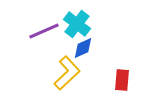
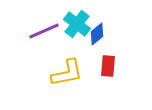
blue diamond: moved 14 px right, 14 px up; rotated 15 degrees counterclockwise
yellow L-shape: rotated 32 degrees clockwise
red rectangle: moved 14 px left, 14 px up
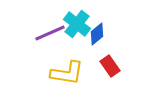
purple line: moved 6 px right, 2 px down
red rectangle: moved 2 px right; rotated 40 degrees counterclockwise
yellow L-shape: rotated 20 degrees clockwise
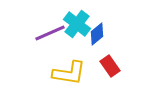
yellow L-shape: moved 2 px right
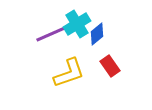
cyan cross: rotated 20 degrees clockwise
purple line: moved 1 px right, 1 px down
yellow L-shape: rotated 28 degrees counterclockwise
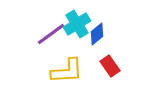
purple line: rotated 12 degrees counterclockwise
yellow L-shape: moved 2 px left, 2 px up; rotated 16 degrees clockwise
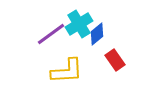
cyan cross: moved 2 px right
red rectangle: moved 5 px right, 6 px up
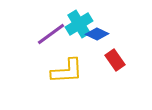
blue diamond: rotated 65 degrees clockwise
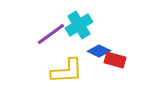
cyan cross: moved 1 px down
blue diamond: moved 2 px right, 17 px down
red rectangle: rotated 40 degrees counterclockwise
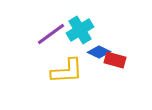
cyan cross: moved 1 px right, 5 px down
blue diamond: moved 1 px down
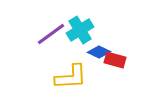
yellow L-shape: moved 4 px right, 6 px down
